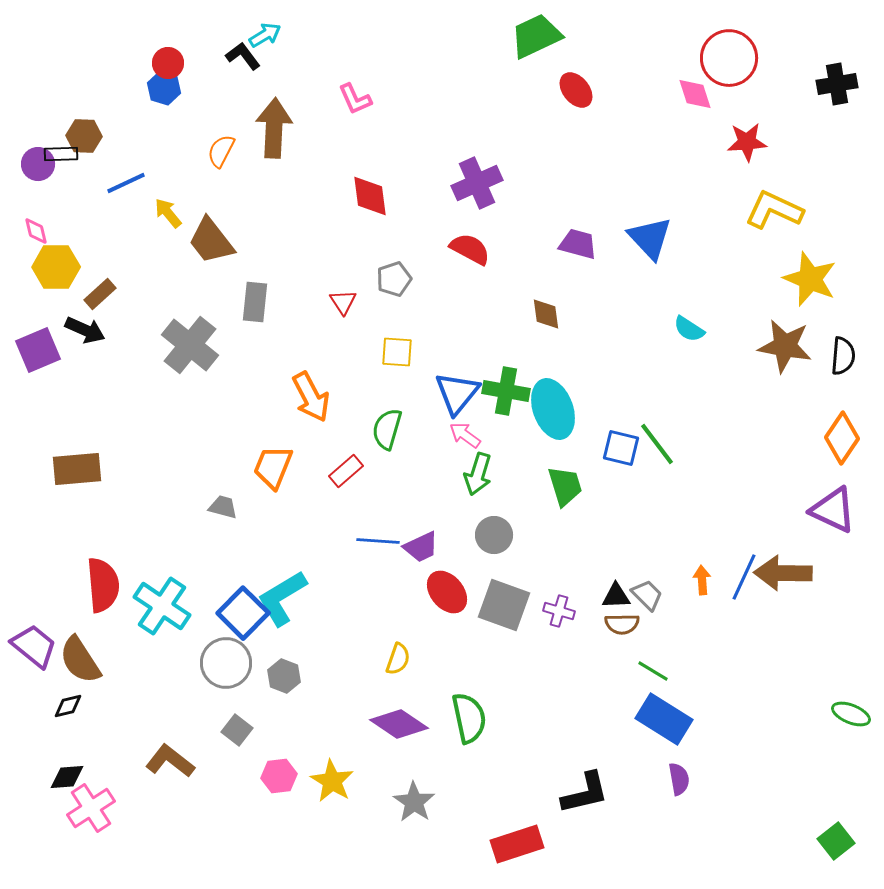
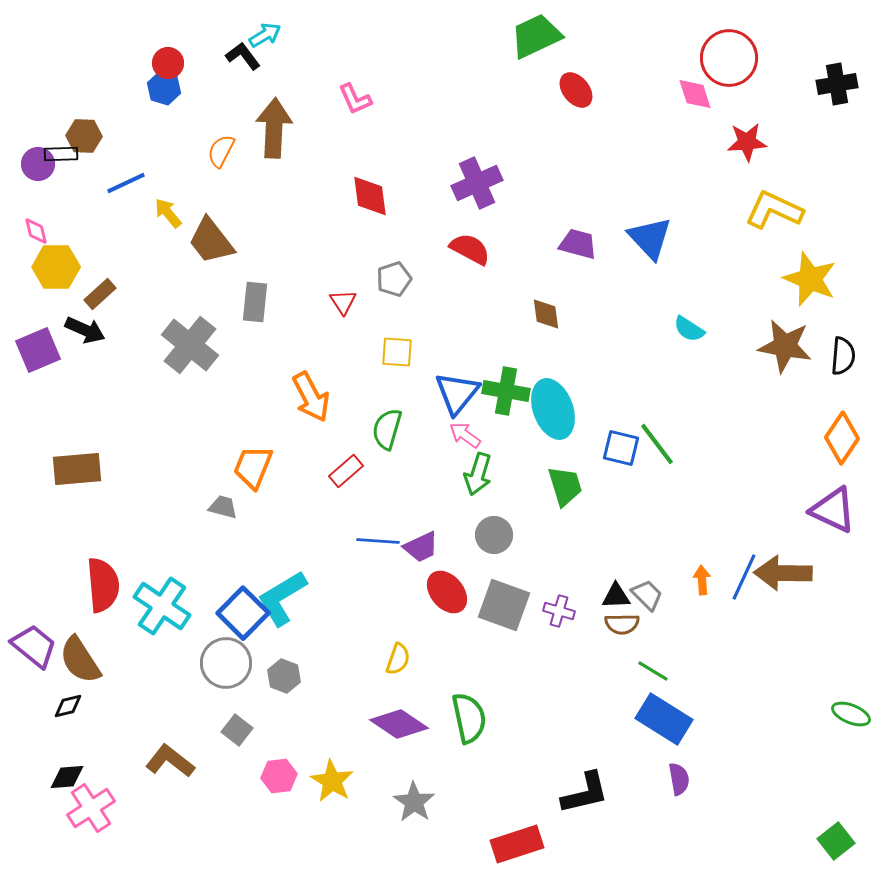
orange trapezoid at (273, 467): moved 20 px left
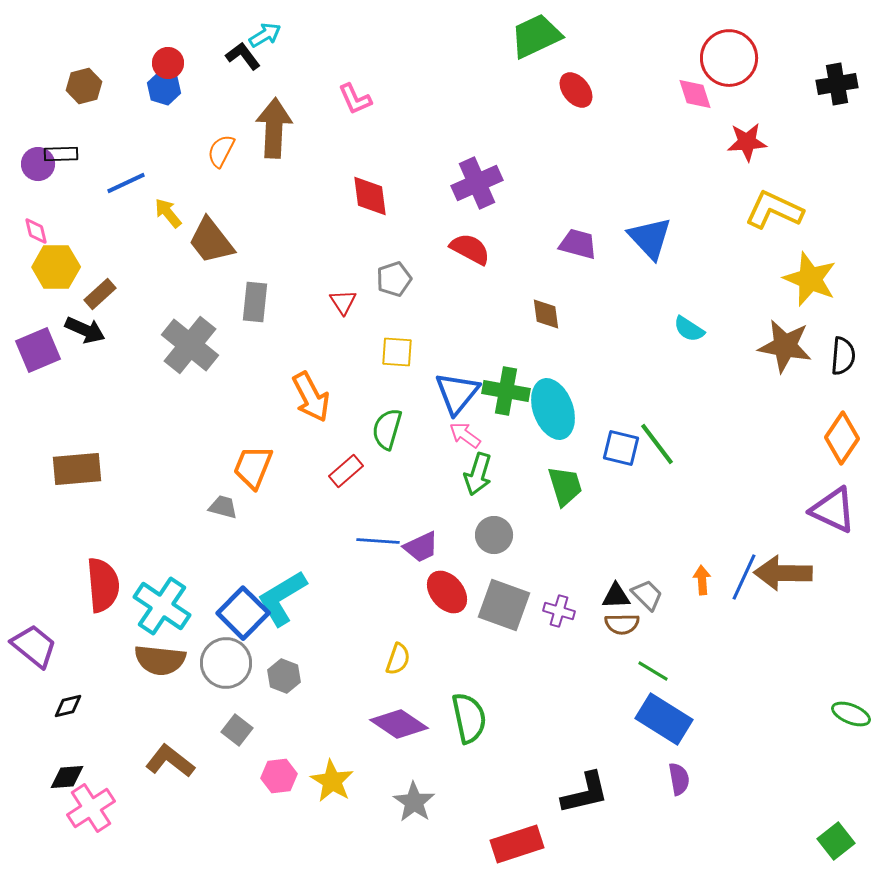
brown hexagon at (84, 136): moved 50 px up; rotated 16 degrees counterclockwise
brown semicircle at (80, 660): moved 80 px right; rotated 51 degrees counterclockwise
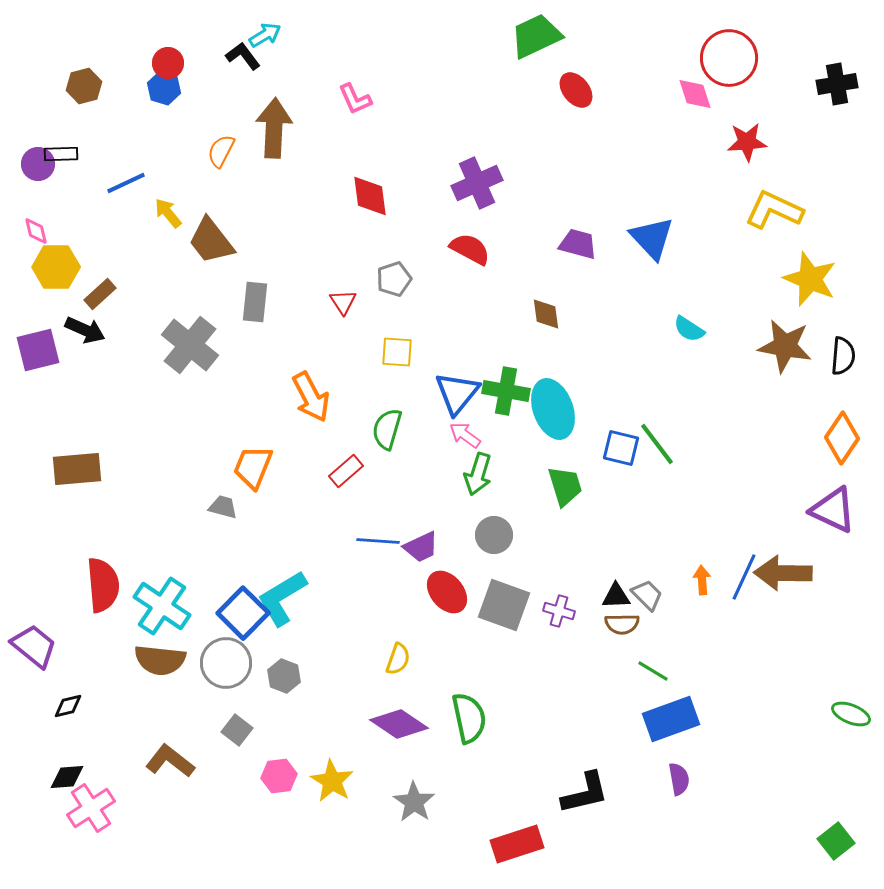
blue triangle at (650, 238): moved 2 px right
purple square at (38, 350): rotated 9 degrees clockwise
blue rectangle at (664, 719): moved 7 px right; rotated 52 degrees counterclockwise
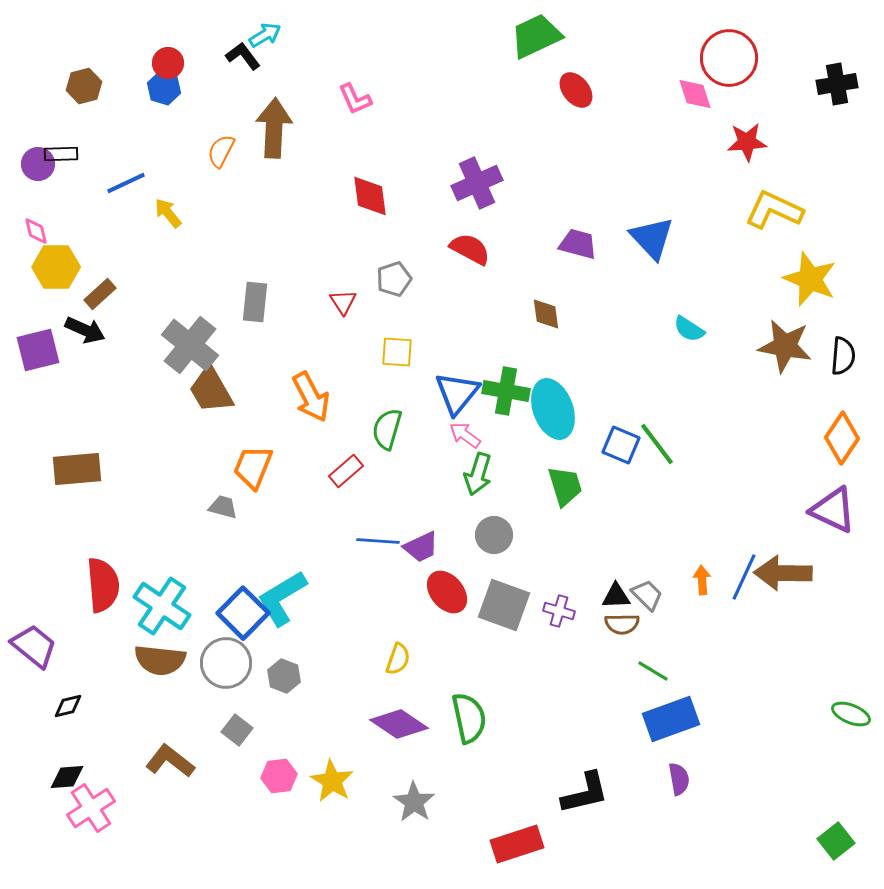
brown trapezoid at (211, 241): moved 149 px down; rotated 8 degrees clockwise
blue square at (621, 448): moved 3 px up; rotated 9 degrees clockwise
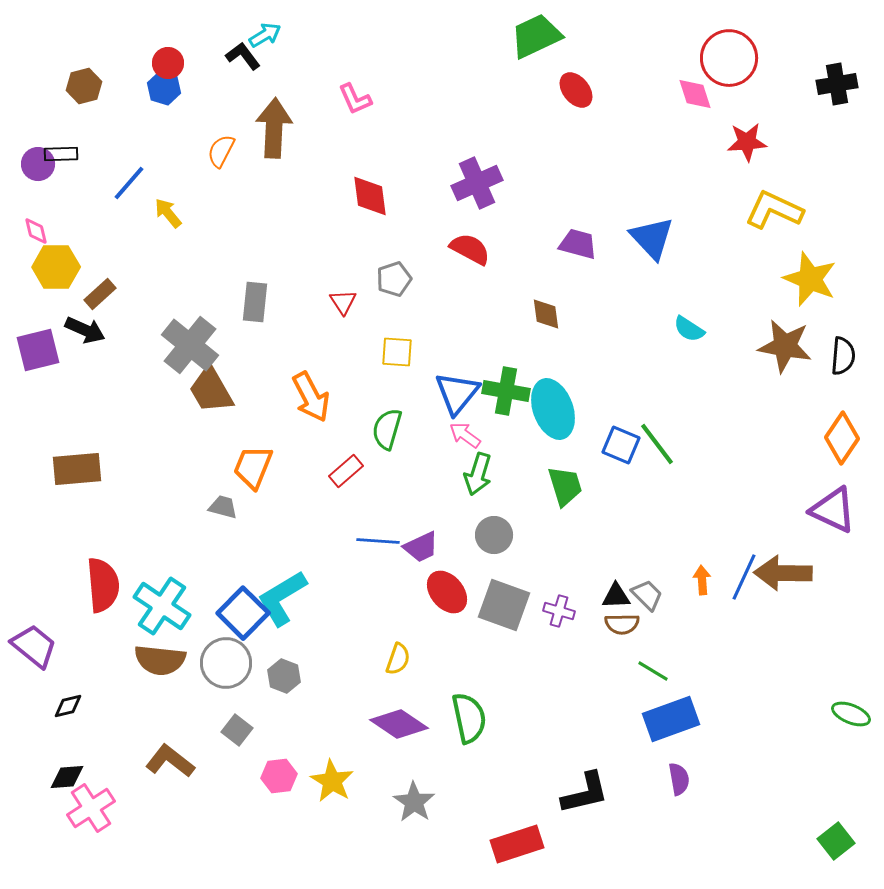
blue line at (126, 183): moved 3 px right; rotated 24 degrees counterclockwise
